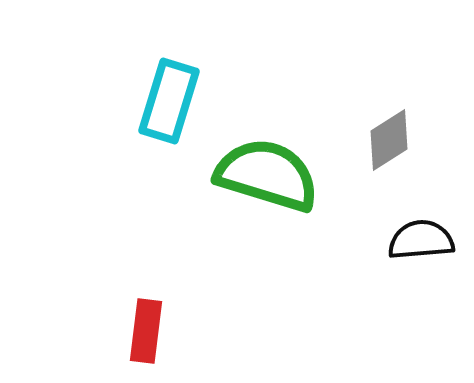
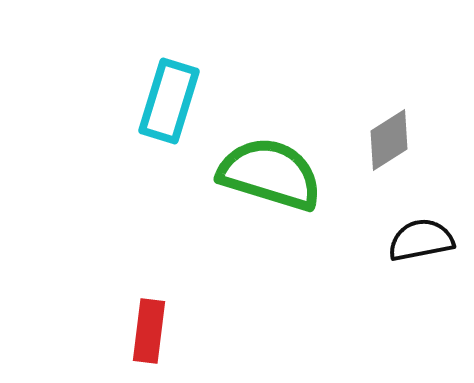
green semicircle: moved 3 px right, 1 px up
black semicircle: rotated 6 degrees counterclockwise
red rectangle: moved 3 px right
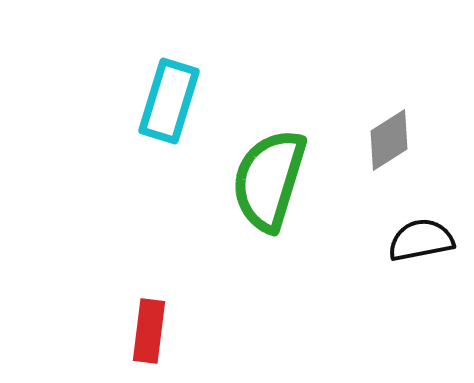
green semicircle: moved 1 px left, 6 px down; rotated 90 degrees counterclockwise
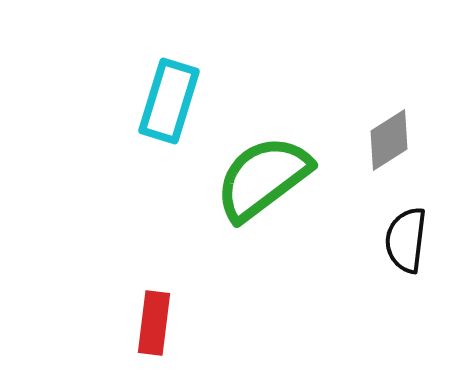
green semicircle: moved 6 px left, 2 px up; rotated 36 degrees clockwise
black semicircle: moved 15 px left; rotated 72 degrees counterclockwise
red rectangle: moved 5 px right, 8 px up
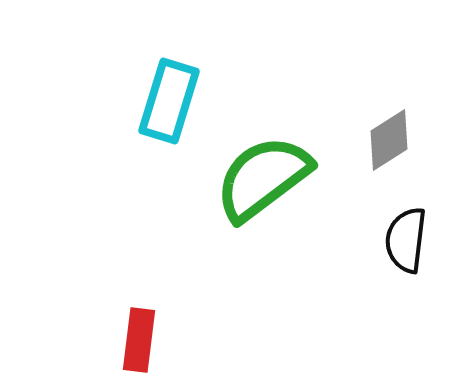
red rectangle: moved 15 px left, 17 px down
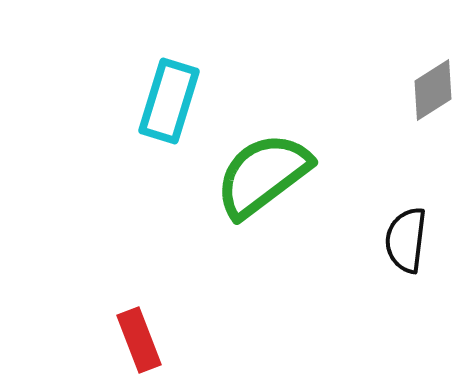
gray diamond: moved 44 px right, 50 px up
green semicircle: moved 3 px up
red rectangle: rotated 28 degrees counterclockwise
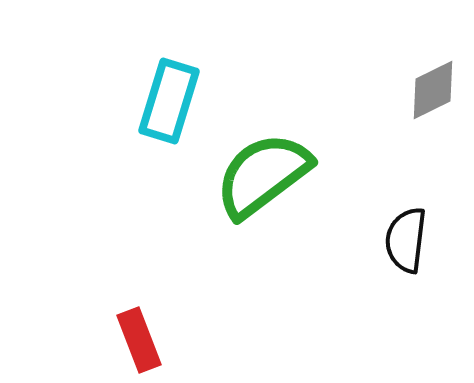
gray diamond: rotated 6 degrees clockwise
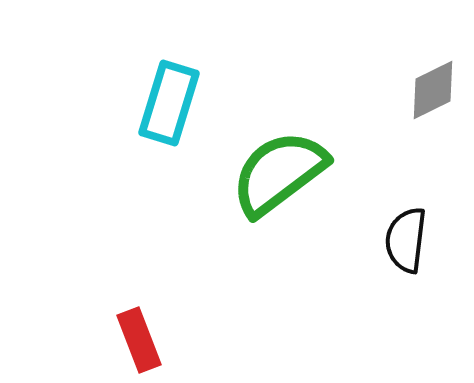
cyan rectangle: moved 2 px down
green semicircle: moved 16 px right, 2 px up
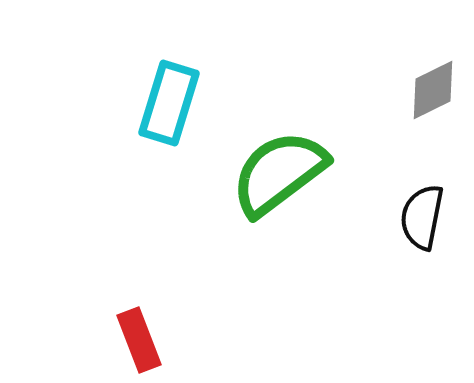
black semicircle: moved 16 px right, 23 px up; rotated 4 degrees clockwise
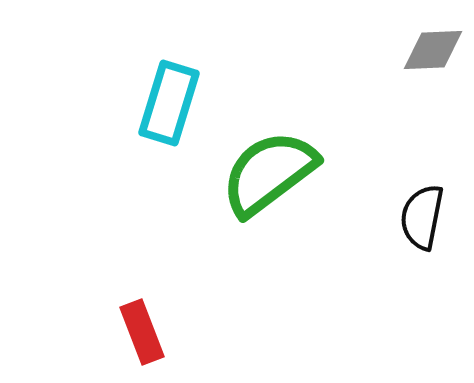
gray diamond: moved 40 px up; rotated 24 degrees clockwise
green semicircle: moved 10 px left
red rectangle: moved 3 px right, 8 px up
